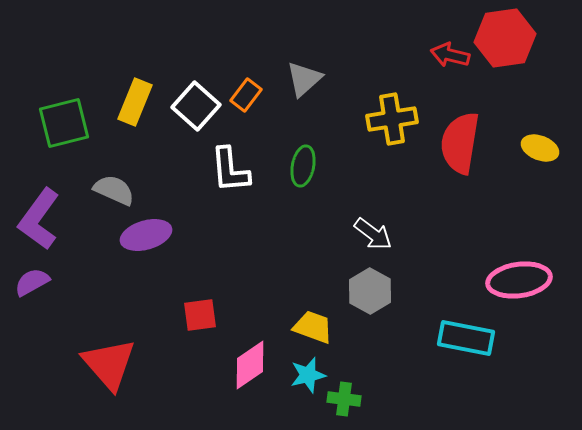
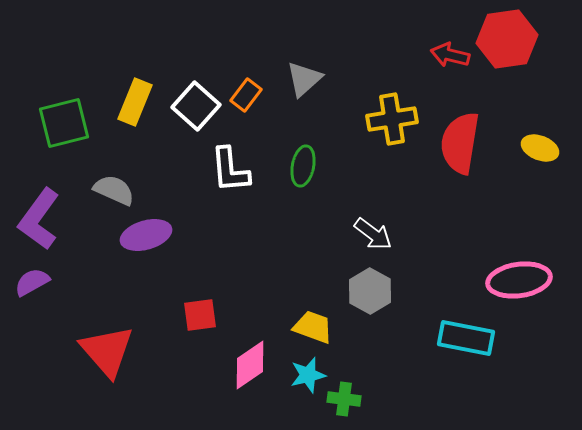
red hexagon: moved 2 px right, 1 px down
red triangle: moved 2 px left, 13 px up
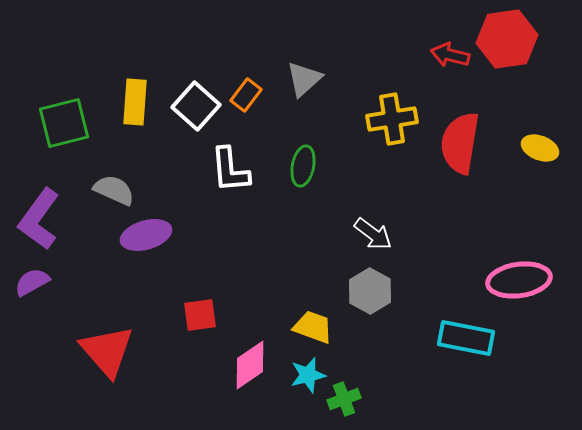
yellow rectangle: rotated 18 degrees counterclockwise
green cross: rotated 28 degrees counterclockwise
